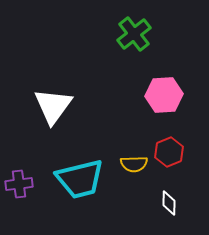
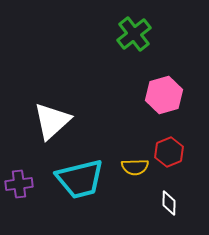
pink hexagon: rotated 12 degrees counterclockwise
white triangle: moved 1 px left, 15 px down; rotated 12 degrees clockwise
yellow semicircle: moved 1 px right, 3 px down
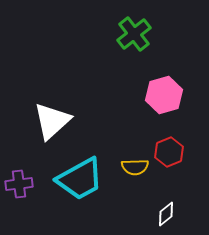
cyan trapezoid: rotated 15 degrees counterclockwise
white diamond: moved 3 px left, 11 px down; rotated 50 degrees clockwise
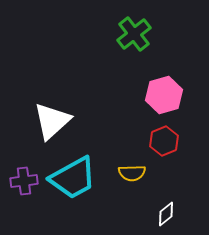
red hexagon: moved 5 px left, 11 px up
yellow semicircle: moved 3 px left, 6 px down
cyan trapezoid: moved 7 px left, 1 px up
purple cross: moved 5 px right, 3 px up
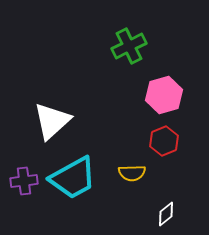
green cross: moved 5 px left, 12 px down; rotated 12 degrees clockwise
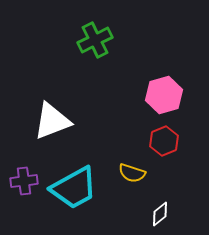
green cross: moved 34 px left, 6 px up
white triangle: rotated 21 degrees clockwise
yellow semicircle: rotated 20 degrees clockwise
cyan trapezoid: moved 1 px right, 10 px down
white diamond: moved 6 px left
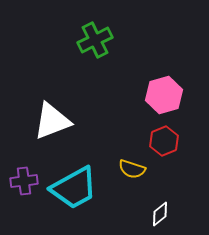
yellow semicircle: moved 4 px up
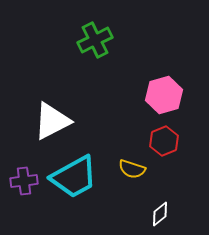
white triangle: rotated 6 degrees counterclockwise
cyan trapezoid: moved 11 px up
